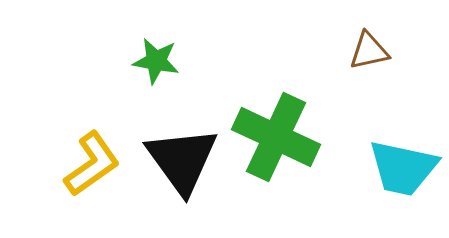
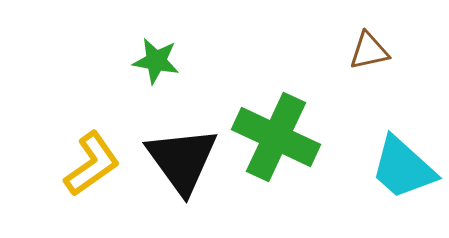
cyan trapezoid: rotated 30 degrees clockwise
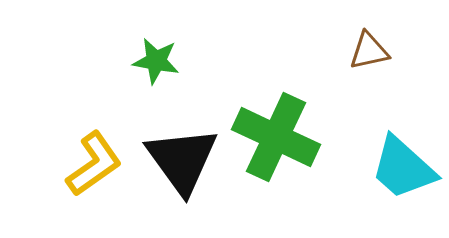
yellow L-shape: moved 2 px right
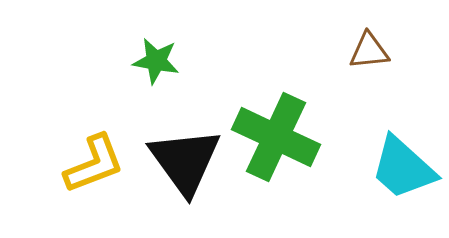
brown triangle: rotated 6 degrees clockwise
black triangle: moved 3 px right, 1 px down
yellow L-shape: rotated 14 degrees clockwise
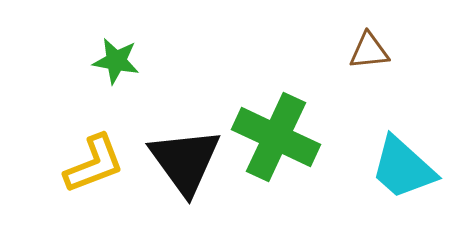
green star: moved 40 px left
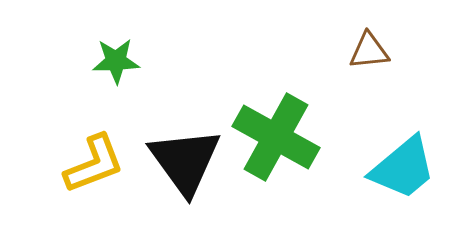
green star: rotated 12 degrees counterclockwise
green cross: rotated 4 degrees clockwise
cyan trapezoid: rotated 82 degrees counterclockwise
